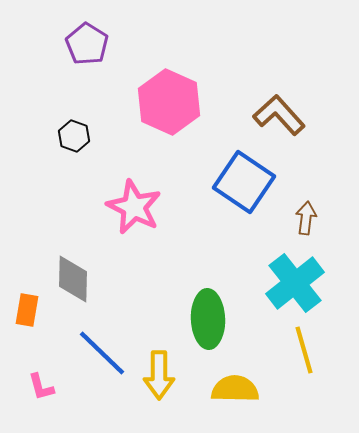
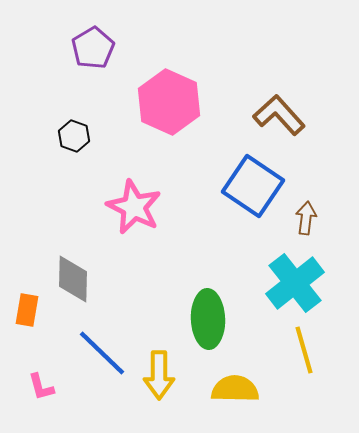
purple pentagon: moved 6 px right, 4 px down; rotated 9 degrees clockwise
blue square: moved 9 px right, 4 px down
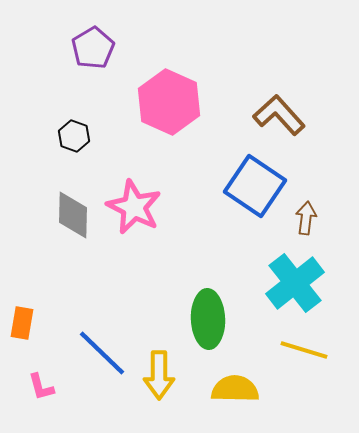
blue square: moved 2 px right
gray diamond: moved 64 px up
orange rectangle: moved 5 px left, 13 px down
yellow line: rotated 57 degrees counterclockwise
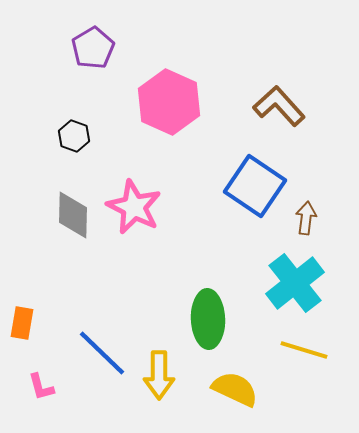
brown L-shape: moved 9 px up
yellow semicircle: rotated 24 degrees clockwise
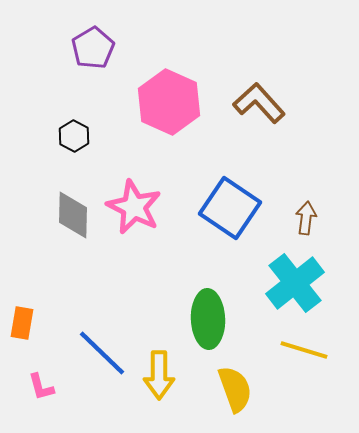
brown L-shape: moved 20 px left, 3 px up
black hexagon: rotated 8 degrees clockwise
blue square: moved 25 px left, 22 px down
yellow semicircle: rotated 45 degrees clockwise
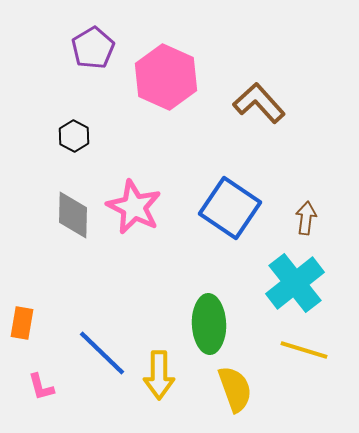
pink hexagon: moved 3 px left, 25 px up
green ellipse: moved 1 px right, 5 px down
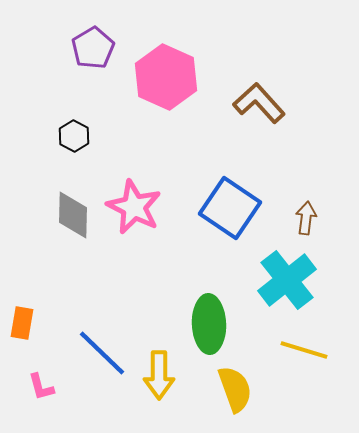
cyan cross: moved 8 px left, 3 px up
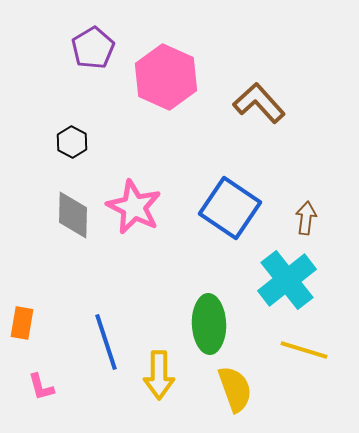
black hexagon: moved 2 px left, 6 px down
blue line: moved 4 px right, 11 px up; rotated 28 degrees clockwise
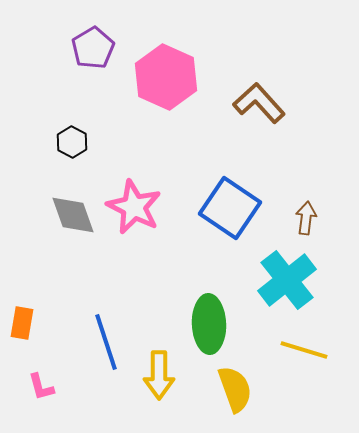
gray diamond: rotated 21 degrees counterclockwise
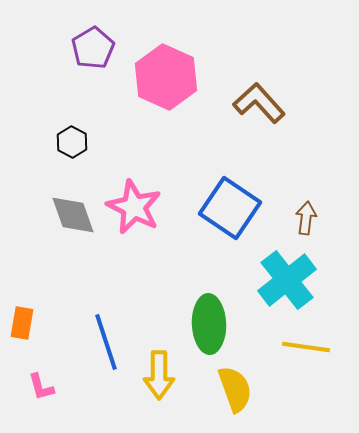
yellow line: moved 2 px right, 3 px up; rotated 9 degrees counterclockwise
